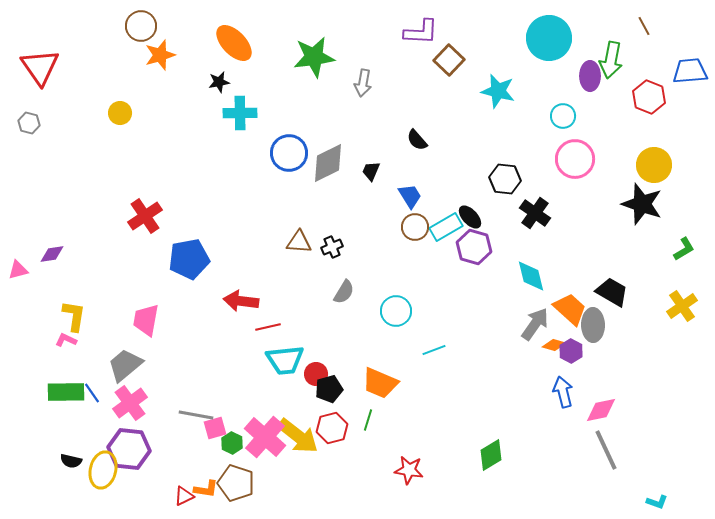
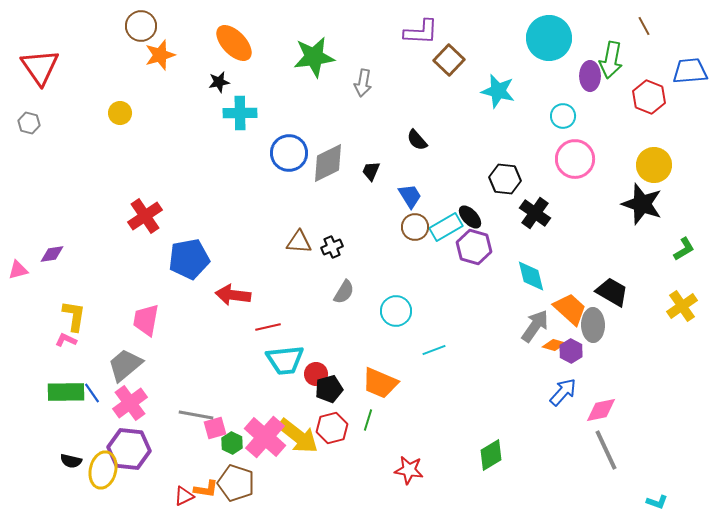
red arrow at (241, 301): moved 8 px left, 6 px up
gray arrow at (535, 324): moved 2 px down
blue arrow at (563, 392): rotated 56 degrees clockwise
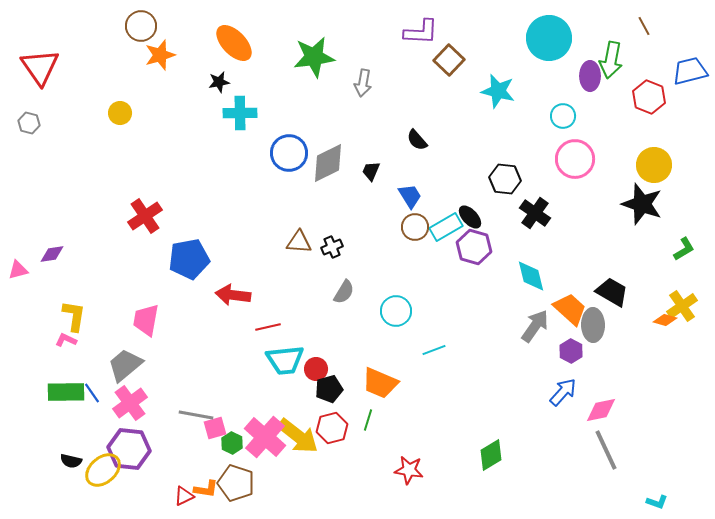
blue trapezoid at (690, 71): rotated 9 degrees counterclockwise
orange diamond at (554, 345): moved 111 px right, 25 px up
red circle at (316, 374): moved 5 px up
yellow ellipse at (103, 470): rotated 36 degrees clockwise
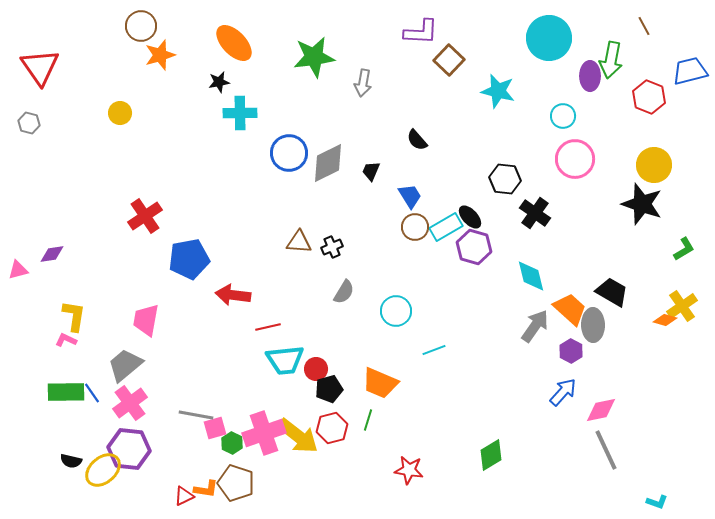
pink cross at (265, 437): moved 1 px left, 4 px up; rotated 30 degrees clockwise
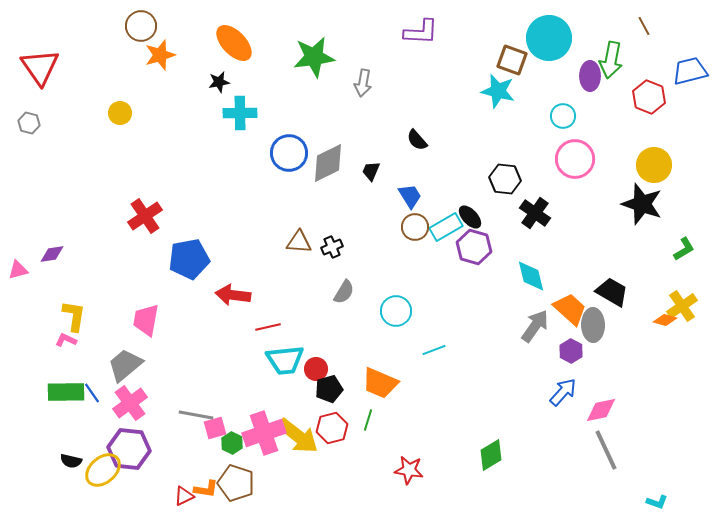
brown square at (449, 60): moved 63 px right; rotated 24 degrees counterclockwise
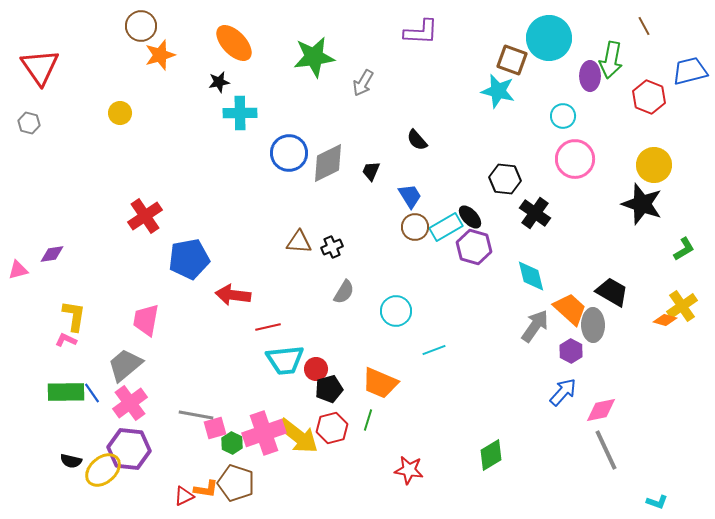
gray arrow at (363, 83): rotated 20 degrees clockwise
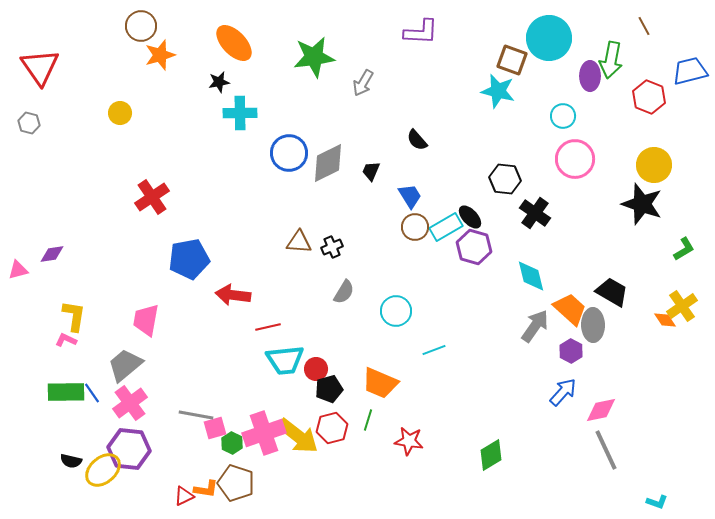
red cross at (145, 216): moved 7 px right, 19 px up
orange diamond at (665, 320): rotated 40 degrees clockwise
red star at (409, 470): moved 29 px up
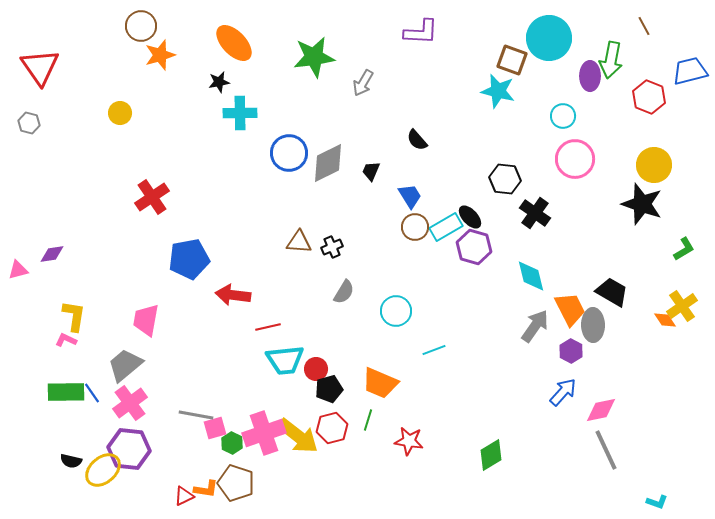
orange trapezoid at (570, 309): rotated 21 degrees clockwise
